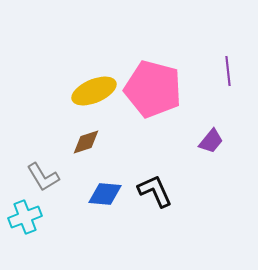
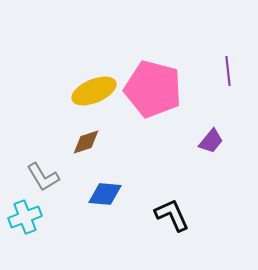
black L-shape: moved 17 px right, 24 px down
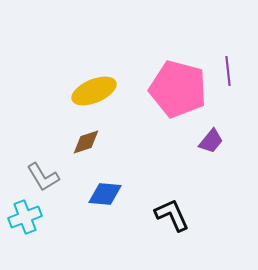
pink pentagon: moved 25 px right
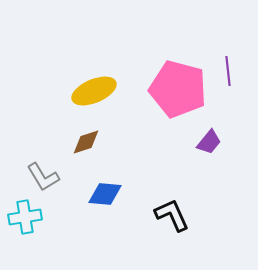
purple trapezoid: moved 2 px left, 1 px down
cyan cross: rotated 12 degrees clockwise
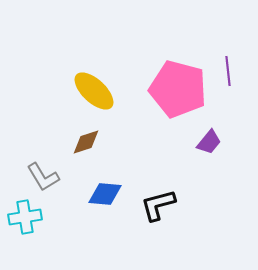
yellow ellipse: rotated 66 degrees clockwise
black L-shape: moved 14 px left, 10 px up; rotated 81 degrees counterclockwise
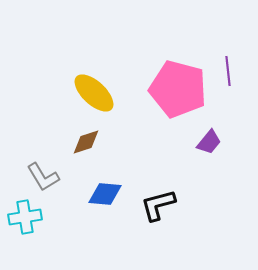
yellow ellipse: moved 2 px down
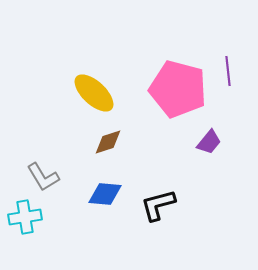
brown diamond: moved 22 px right
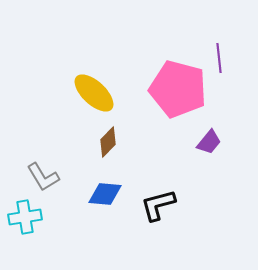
purple line: moved 9 px left, 13 px up
brown diamond: rotated 28 degrees counterclockwise
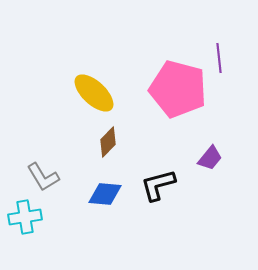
purple trapezoid: moved 1 px right, 16 px down
black L-shape: moved 20 px up
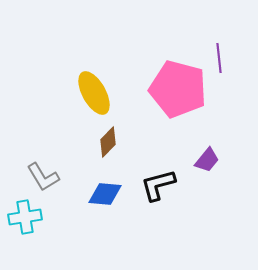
yellow ellipse: rotated 18 degrees clockwise
purple trapezoid: moved 3 px left, 2 px down
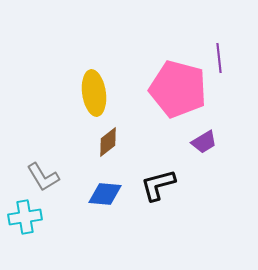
yellow ellipse: rotated 21 degrees clockwise
brown diamond: rotated 8 degrees clockwise
purple trapezoid: moved 3 px left, 18 px up; rotated 20 degrees clockwise
